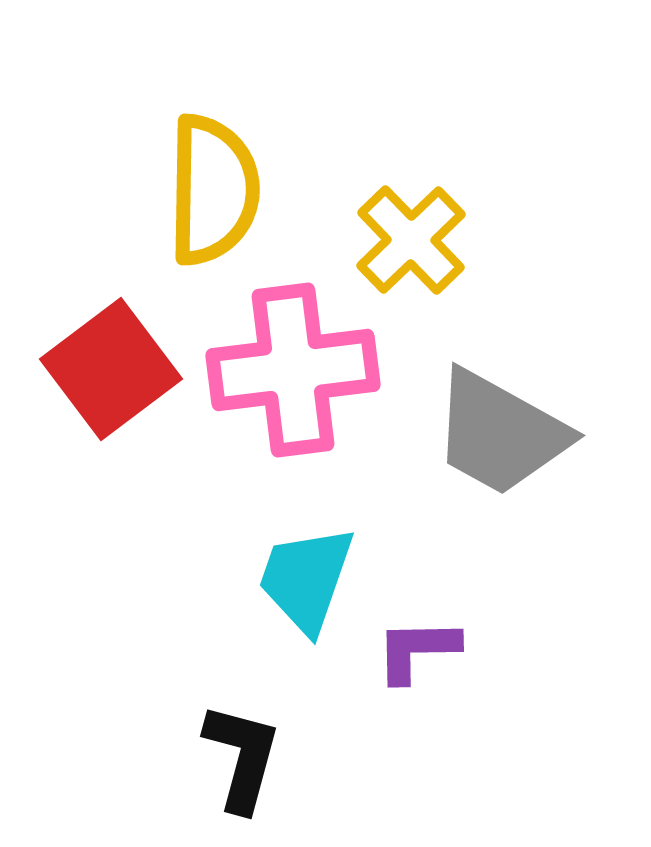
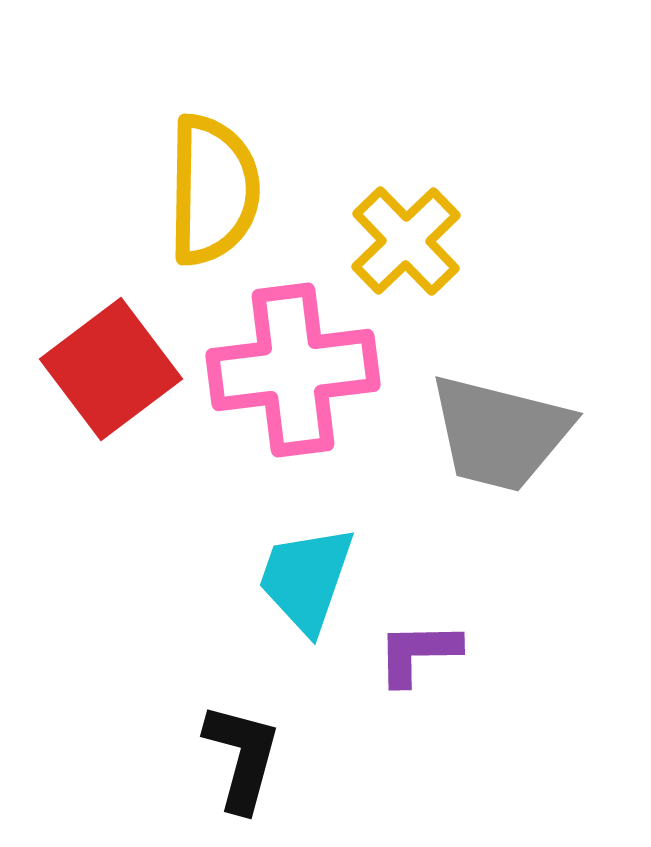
yellow cross: moved 5 px left, 1 px down
gray trapezoid: rotated 15 degrees counterclockwise
purple L-shape: moved 1 px right, 3 px down
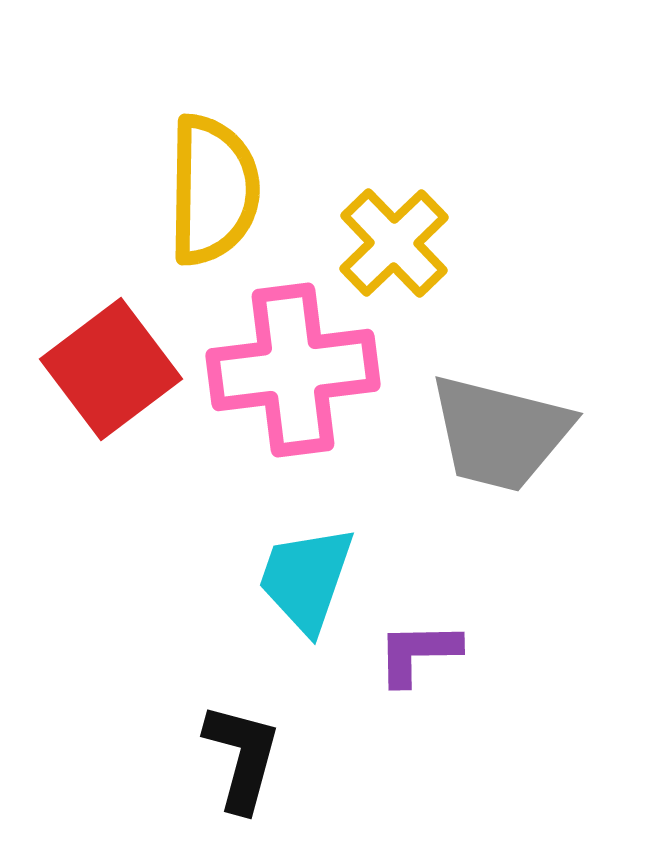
yellow cross: moved 12 px left, 2 px down
